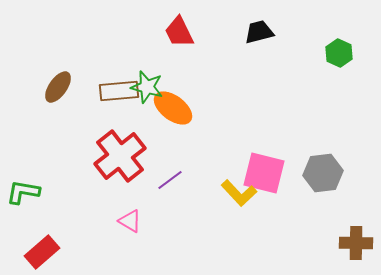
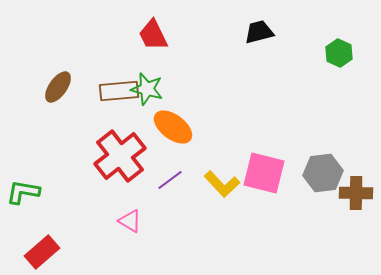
red trapezoid: moved 26 px left, 3 px down
green star: moved 2 px down
orange ellipse: moved 19 px down
yellow L-shape: moved 17 px left, 9 px up
brown cross: moved 50 px up
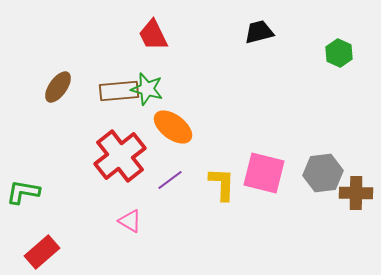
yellow L-shape: rotated 135 degrees counterclockwise
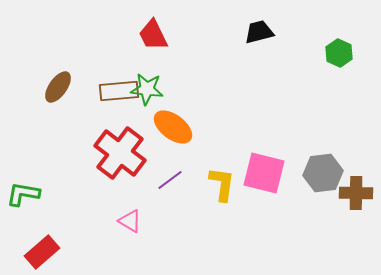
green star: rotated 8 degrees counterclockwise
red cross: moved 3 px up; rotated 15 degrees counterclockwise
yellow L-shape: rotated 6 degrees clockwise
green L-shape: moved 2 px down
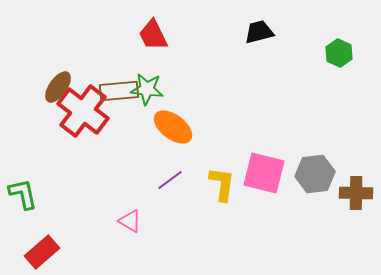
red cross: moved 37 px left, 42 px up
gray hexagon: moved 8 px left, 1 px down
green L-shape: rotated 68 degrees clockwise
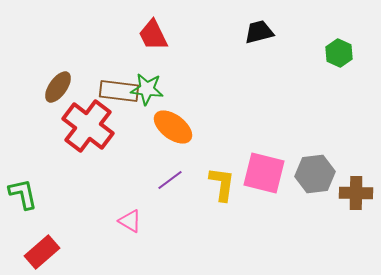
brown rectangle: rotated 12 degrees clockwise
red cross: moved 5 px right, 15 px down
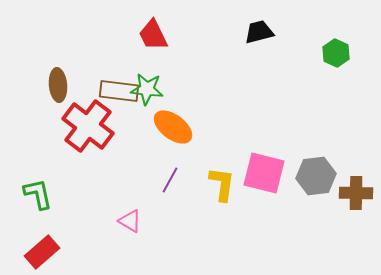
green hexagon: moved 3 px left
brown ellipse: moved 2 px up; rotated 40 degrees counterclockwise
gray hexagon: moved 1 px right, 2 px down
purple line: rotated 24 degrees counterclockwise
green L-shape: moved 15 px right
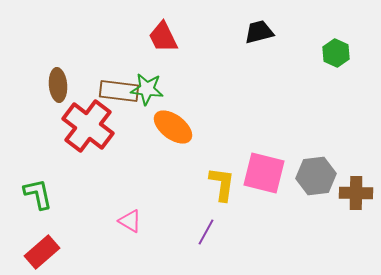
red trapezoid: moved 10 px right, 2 px down
purple line: moved 36 px right, 52 px down
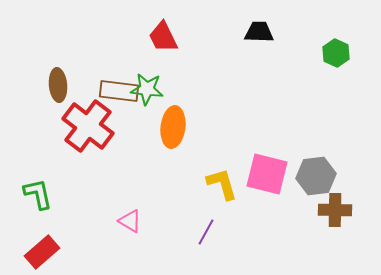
black trapezoid: rotated 16 degrees clockwise
orange ellipse: rotated 60 degrees clockwise
pink square: moved 3 px right, 1 px down
yellow L-shape: rotated 24 degrees counterclockwise
brown cross: moved 21 px left, 17 px down
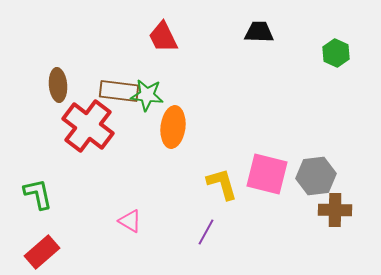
green star: moved 6 px down
